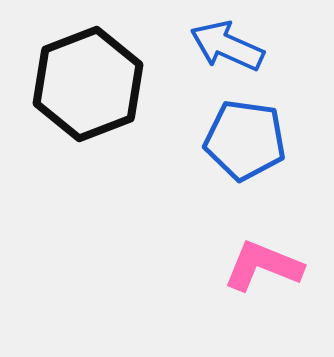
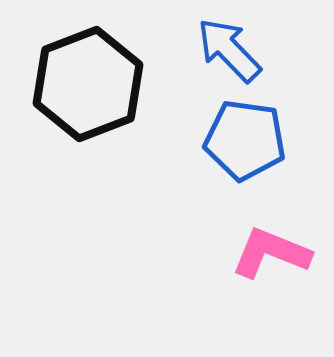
blue arrow: moved 2 px right, 4 px down; rotated 22 degrees clockwise
pink L-shape: moved 8 px right, 13 px up
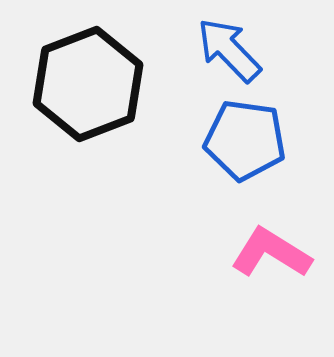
pink L-shape: rotated 10 degrees clockwise
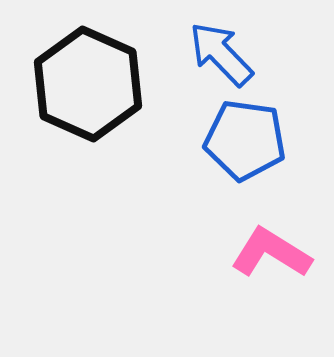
blue arrow: moved 8 px left, 4 px down
black hexagon: rotated 15 degrees counterclockwise
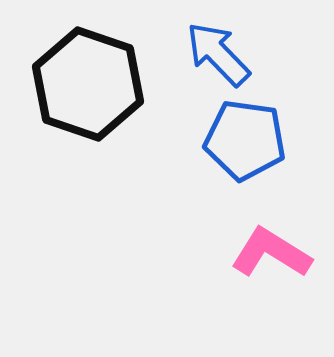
blue arrow: moved 3 px left
black hexagon: rotated 5 degrees counterclockwise
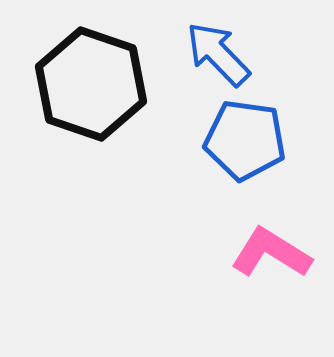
black hexagon: moved 3 px right
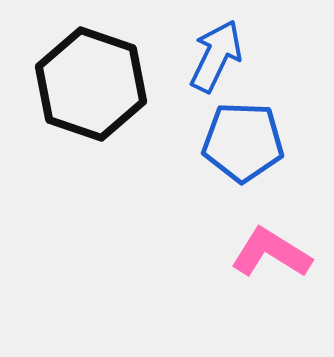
blue arrow: moved 2 px left, 2 px down; rotated 70 degrees clockwise
blue pentagon: moved 2 px left, 2 px down; rotated 6 degrees counterclockwise
